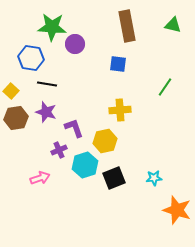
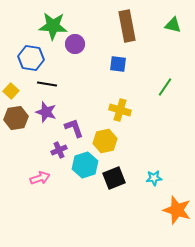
green star: moved 1 px right, 1 px up
yellow cross: rotated 20 degrees clockwise
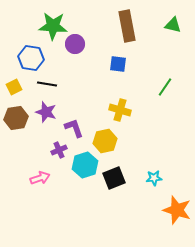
yellow square: moved 3 px right, 4 px up; rotated 21 degrees clockwise
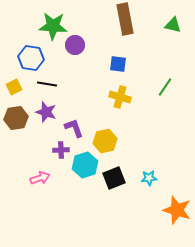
brown rectangle: moved 2 px left, 7 px up
purple circle: moved 1 px down
yellow cross: moved 13 px up
purple cross: moved 2 px right; rotated 21 degrees clockwise
cyan star: moved 5 px left
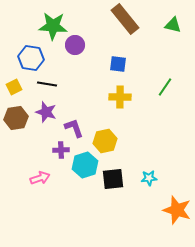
brown rectangle: rotated 28 degrees counterclockwise
yellow cross: rotated 15 degrees counterclockwise
black square: moved 1 px left, 1 px down; rotated 15 degrees clockwise
